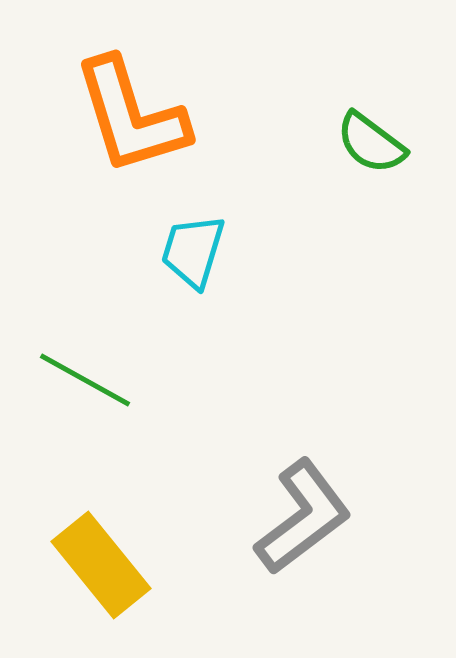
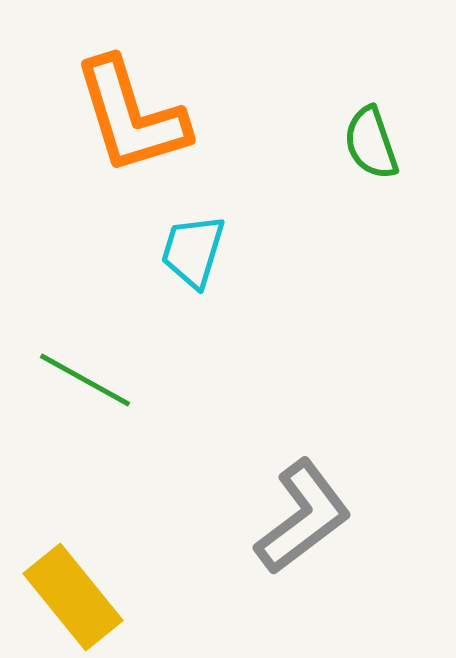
green semicircle: rotated 34 degrees clockwise
yellow rectangle: moved 28 px left, 32 px down
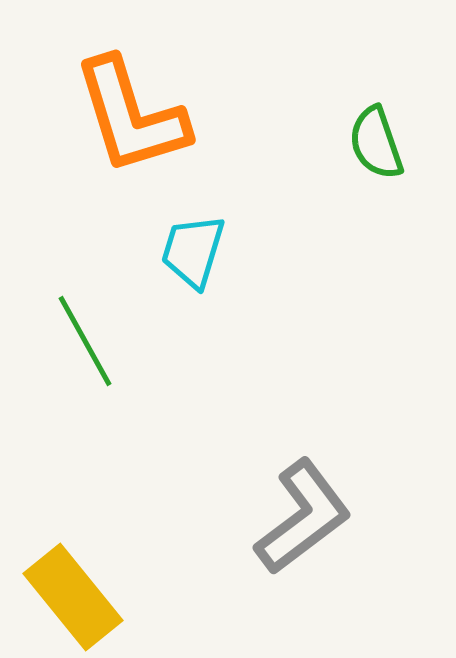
green semicircle: moved 5 px right
green line: moved 39 px up; rotated 32 degrees clockwise
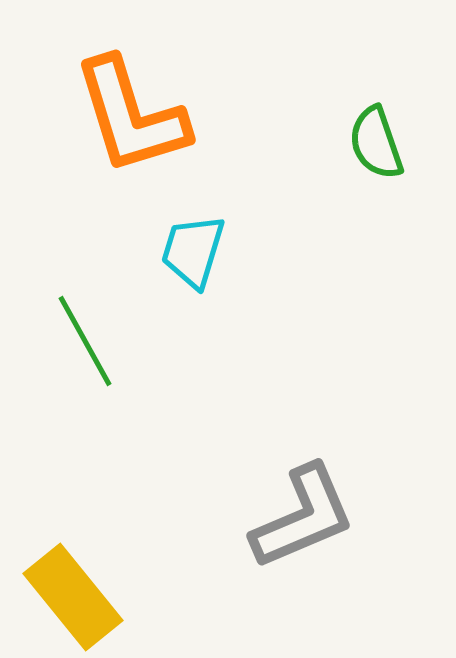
gray L-shape: rotated 14 degrees clockwise
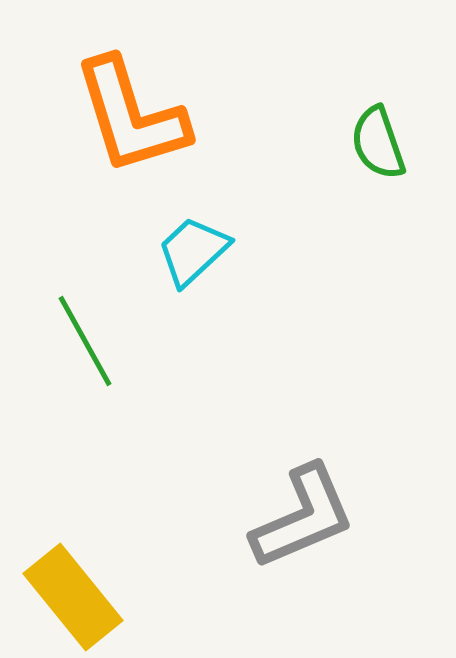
green semicircle: moved 2 px right
cyan trapezoid: rotated 30 degrees clockwise
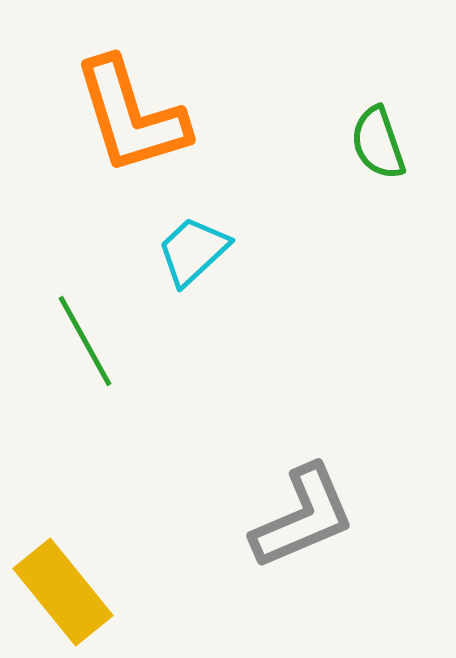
yellow rectangle: moved 10 px left, 5 px up
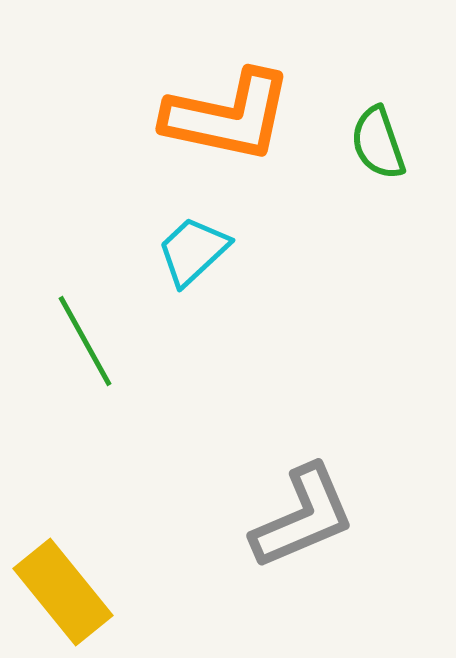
orange L-shape: moved 97 px right; rotated 61 degrees counterclockwise
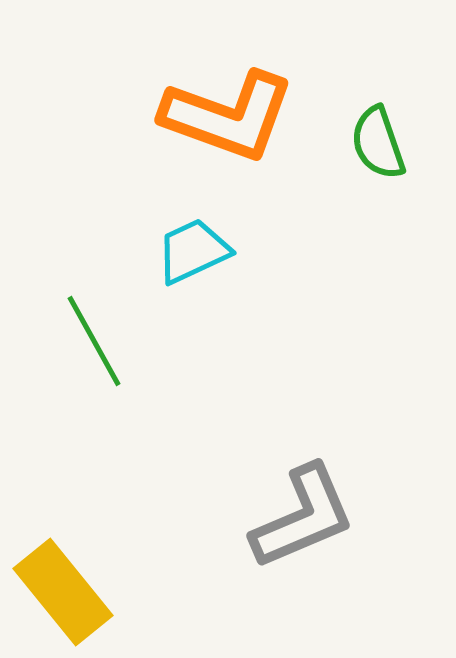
orange L-shape: rotated 8 degrees clockwise
cyan trapezoid: rotated 18 degrees clockwise
green line: moved 9 px right
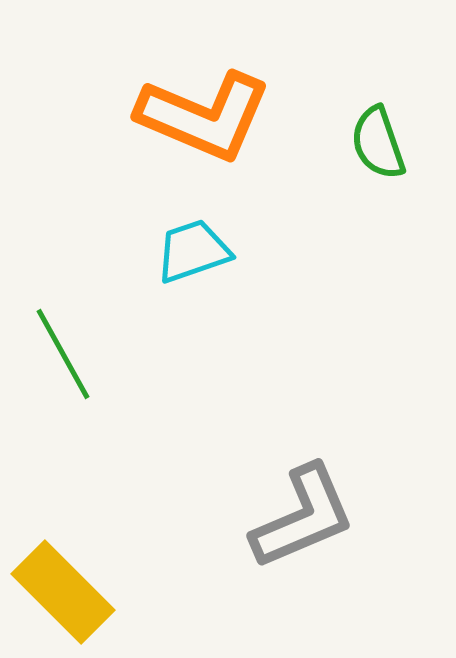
orange L-shape: moved 24 px left; rotated 3 degrees clockwise
cyan trapezoid: rotated 6 degrees clockwise
green line: moved 31 px left, 13 px down
yellow rectangle: rotated 6 degrees counterclockwise
